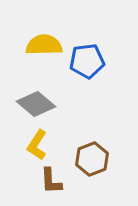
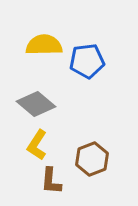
brown L-shape: rotated 8 degrees clockwise
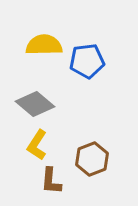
gray diamond: moved 1 px left
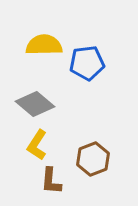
blue pentagon: moved 2 px down
brown hexagon: moved 1 px right
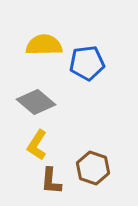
gray diamond: moved 1 px right, 2 px up
brown hexagon: moved 9 px down; rotated 20 degrees counterclockwise
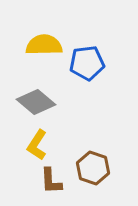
brown L-shape: rotated 8 degrees counterclockwise
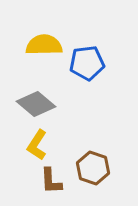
gray diamond: moved 2 px down
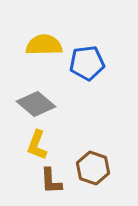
yellow L-shape: rotated 12 degrees counterclockwise
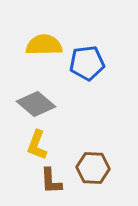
brown hexagon: rotated 16 degrees counterclockwise
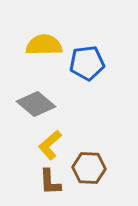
yellow L-shape: moved 13 px right; rotated 28 degrees clockwise
brown hexagon: moved 4 px left
brown L-shape: moved 1 px left, 1 px down
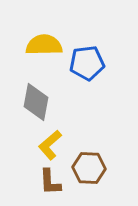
gray diamond: moved 2 px up; rotated 60 degrees clockwise
